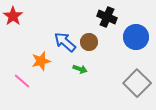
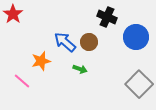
red star: moved 2 px up
gray square: moved 2 px right, 1 px down
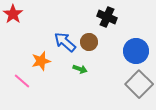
blue circle: moved 14 px down
